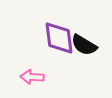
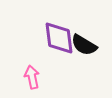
pink arrow: rotated 75 degrees clockwise
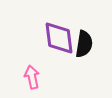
black semicircle: moved 1 px up; rotated 112 degrees counterclockwise
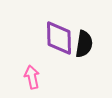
purple diamond: rotated 6 degrees clockwise
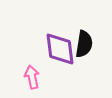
purple diamond: moved 1 px right, 11 px down; rotated 6 degrees counterclockwise
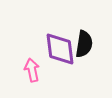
pink arrow: moved 7 px up
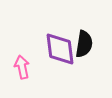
pink arrow: moved 10 px left, 3 px up
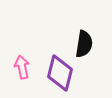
purple diamond: moved 24 px down; rotated 21 degrees clockwise
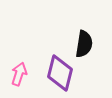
pink arrow: moved 3 px left, 7 px down; rotated 30 degrees clockwise
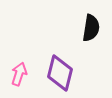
black semicircle: moved 7 px right, 16 px up
